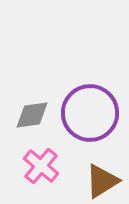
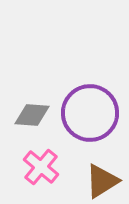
gray diamond: rotated 12 degrees clockwise
pink cross: moved 1 px down
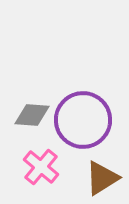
purple circle: moved 7 px left, 7 px down
brown triangle: moved 3 px up
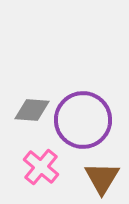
gray diamond: moved 5 px up
brown triangle: rotated 27 degrees counterclockwise
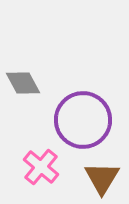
gray diamond: moved 9 px left, 27 px up; rotated 57 degrees clockwise
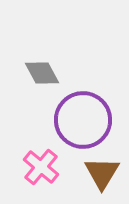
gray diamond: moved 19 px right, 10 px up
brown triangle: moved 5 px up
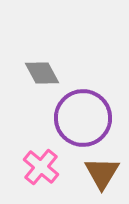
purple circle: moved 2 px up
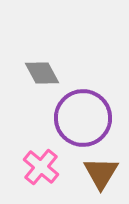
brown triangle: moved 1 px left
